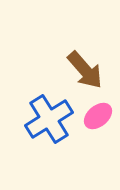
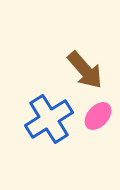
pink ellipse: rotated 8 degrees counterclockwise
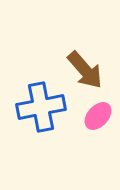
blue cross: moved 8 px left, 12 px up; rotated 21 degrees clockwise
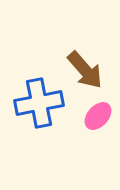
blue cross: moved 2 px left, 4 px up
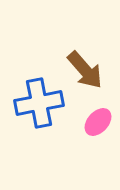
pink ellipse: moved 6 px down
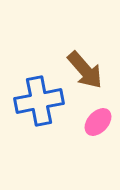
blue cross: moved 2 px up
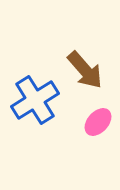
blue cross: moved 4 px left, 1 px up; rotated 21 degrees counterclockwise
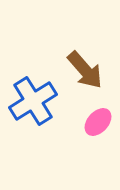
blue cross: moved 2 px left, 1 px down
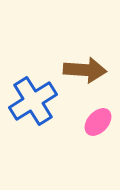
brown arrow: rotated 45 degrees counterclockwise
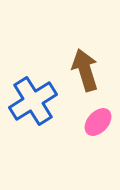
brown arrow: rotated 111 degrees counterclockwise
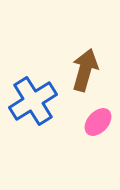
brown arrow: rotated 33 degrees clockwise
